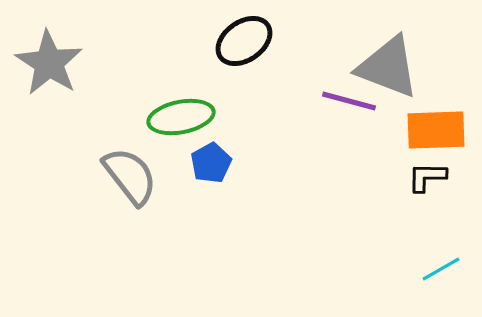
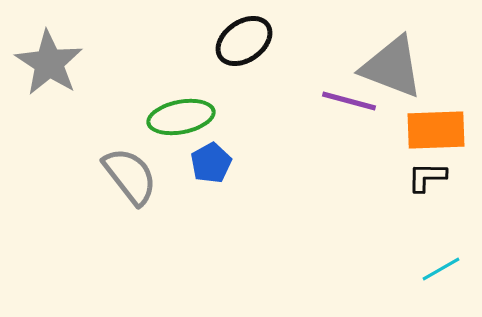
gray triangle: moved 4 px right
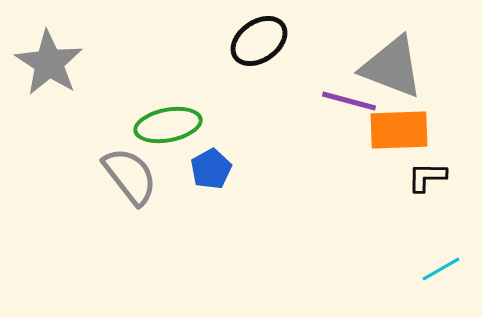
black ellipse: moved 15 px right
green ellipse: moved 13 px left, 8 px down
orange rectangle: moved 37 px left
blue pentagon: moved 6 px down
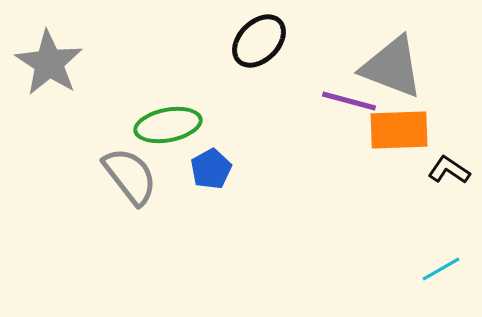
black ellipse: rotated 10 degrees counterclockwise
black L-shape: moved 22 px right, 7 px up; rotated 33 degrees clockwise
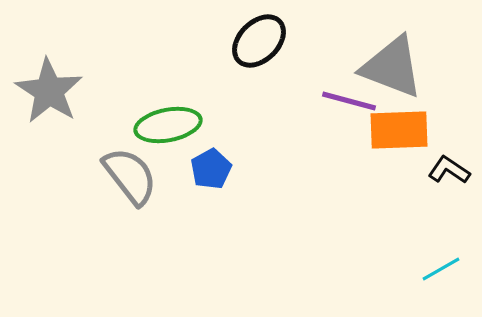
gray star: moved 28 px down
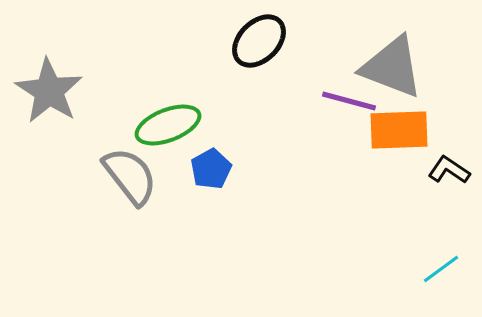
green ellipse: rotated 10 degrees counterclockwise
cyan line: rotated 6 degrees counterclockwise
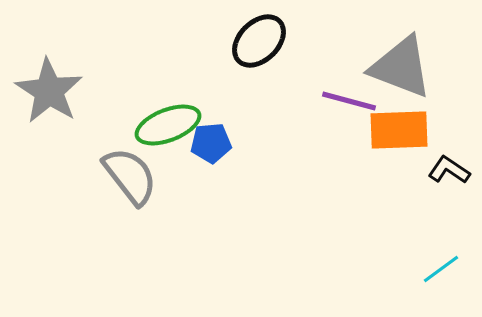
gray triangle: moved 9 px right
blue pentagon: moved 26 px up; rotated 24 degrees clockwise
